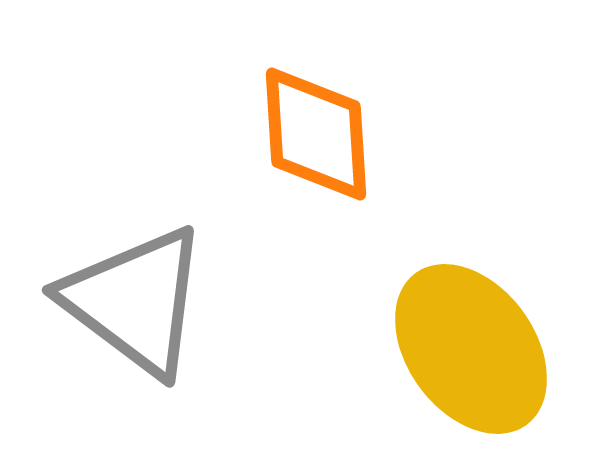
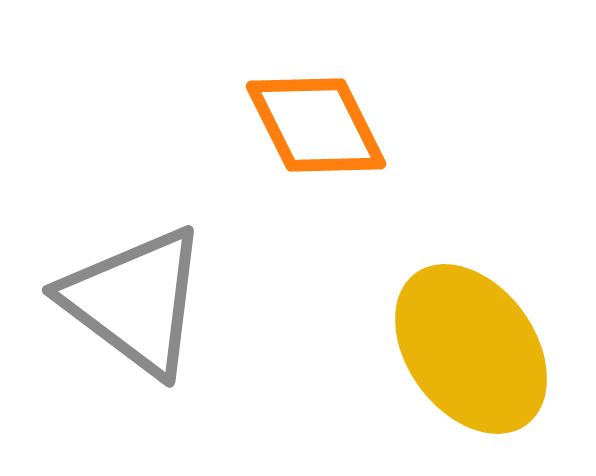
orange diamond: moved 9 px up; rotated 23 degrees counterclockwise
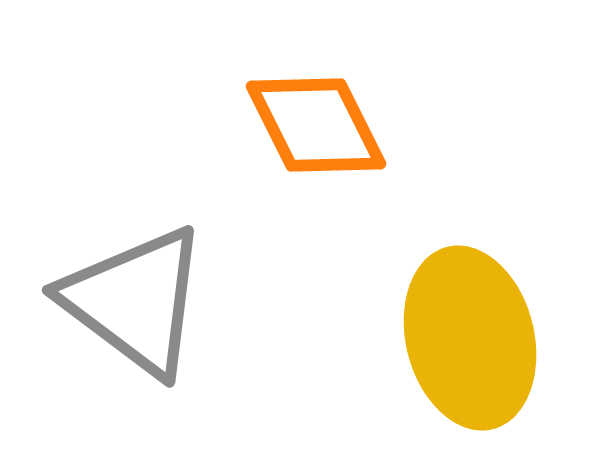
yellow ellipse: moved 1 px left, 11 px up; rotated 22 degrees clockwise
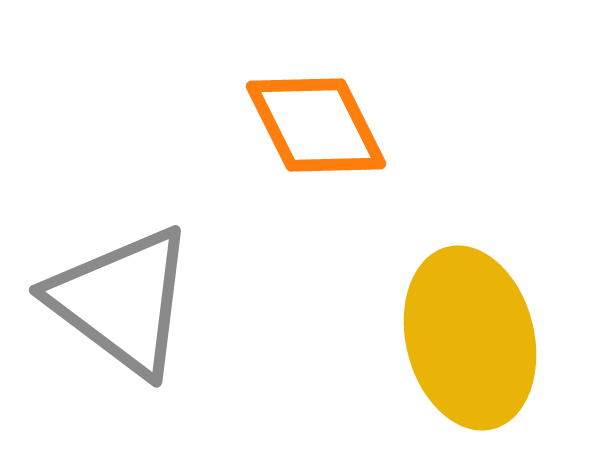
gray triangle: moved 13 px left
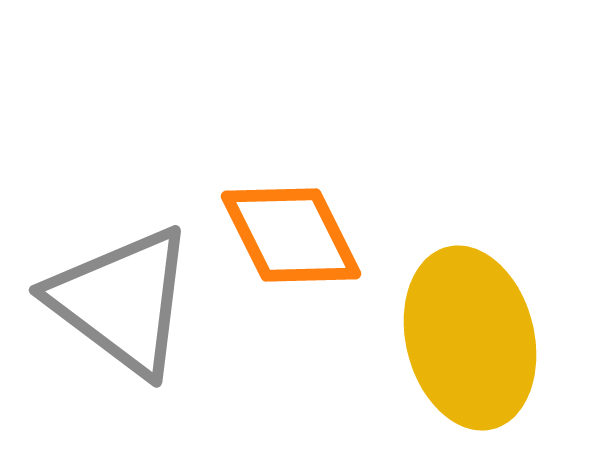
orange diamond: moved 25 px left, 110 px down
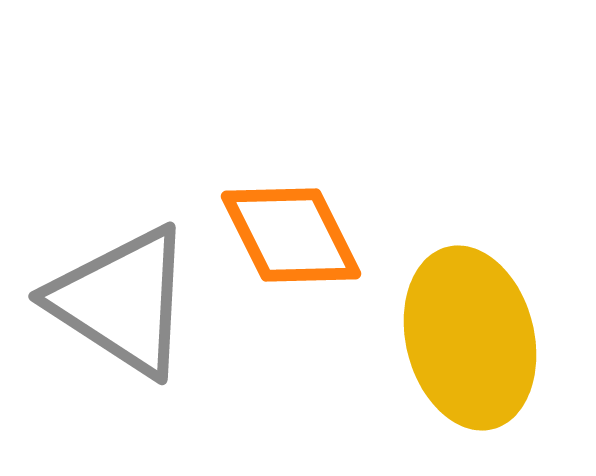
gray triangle: rotated 4 degrees counterclockwise
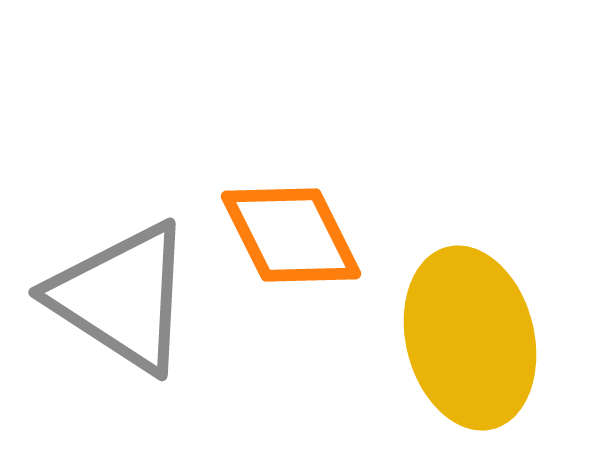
gray triangle: moved 4 px up
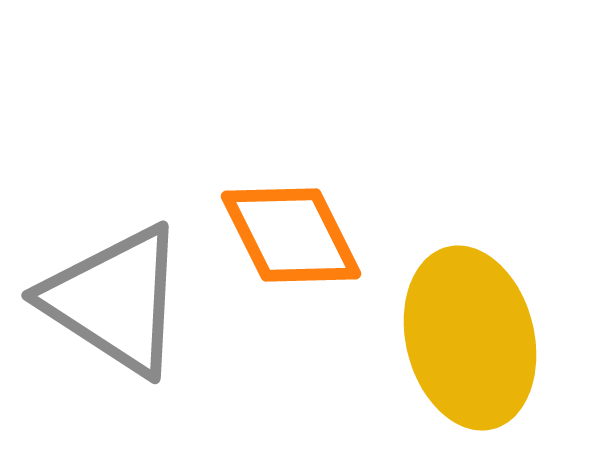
gray triangle: moved 7 px left, 3 px down
